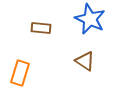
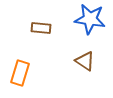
blue star: rotated 16 degrees counterclockwise
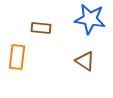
orange rectangle: moved 3 px left, 16 px up; rotated 10 degrees counterclockwise
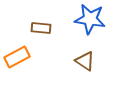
orange rectangle: rotated 55 degrees clockwise
